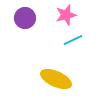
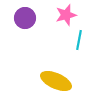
cyan line: moved 6 px right; rotated 54 degrees counterclockwise
yellow ellipse: moved 2 px down
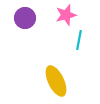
yellow ellipse: rotated 40 degrees clockwise
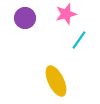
pink star: moved 1 px up
cyan line: rotated 24 degrees clockwise
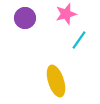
yellow ellipse: rotated 8 degrees clockwise
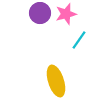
purple circle: moved 15 px right, 5 px up
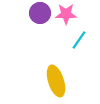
pink star: rotated 15 degrees clockwise
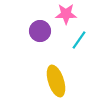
purple circle: moved 18 px down
